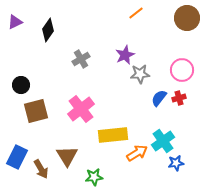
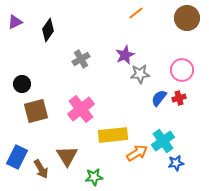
black circle: moved 1 px right, 1 px up
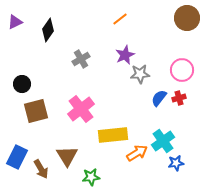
orange line: moved 16 px left, 6 px down
green star: moved 3 px left
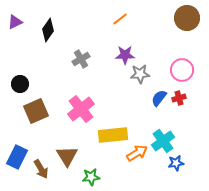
purple star: rotated 24 degrees clockwise
black circle: moved 2 px left
brown square: rotated 10 degrees counterclockwise
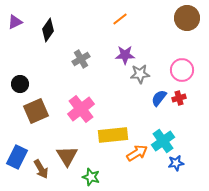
green star: rotated 24 degrees clockwise
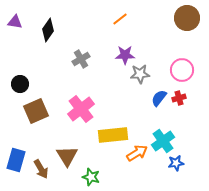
purple triangle: rotated 35 degrees clockwise
blue rectangle: moved 1 px left, 3 px down; rotated 10 degrees counterclockwise
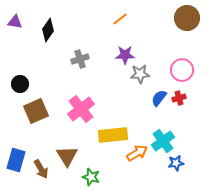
gray cross: moved 1 px left; rotated 12 degrees clockwise
